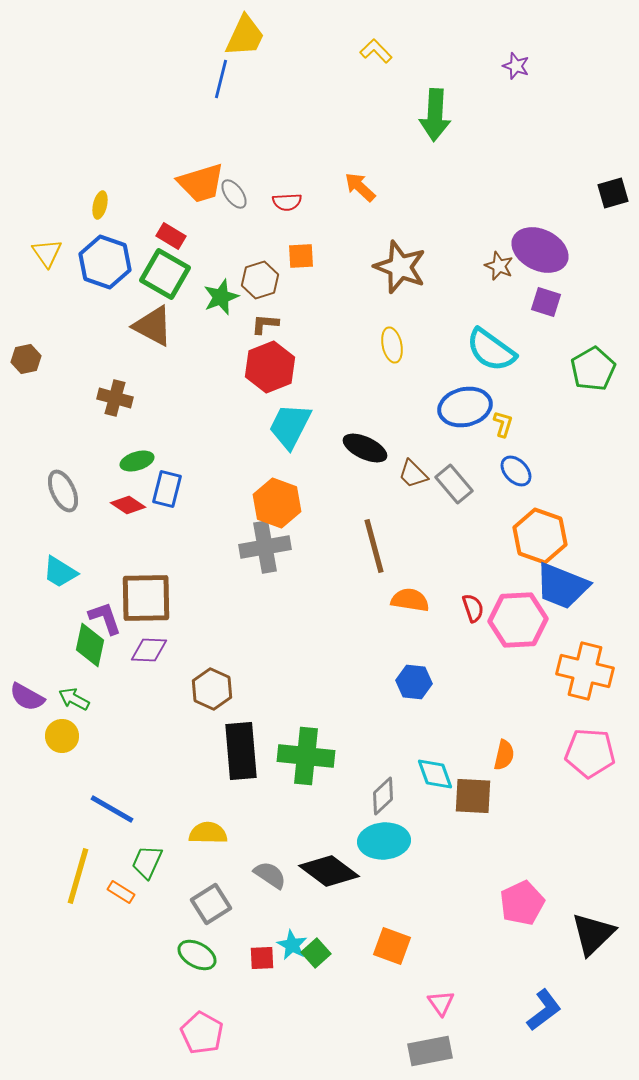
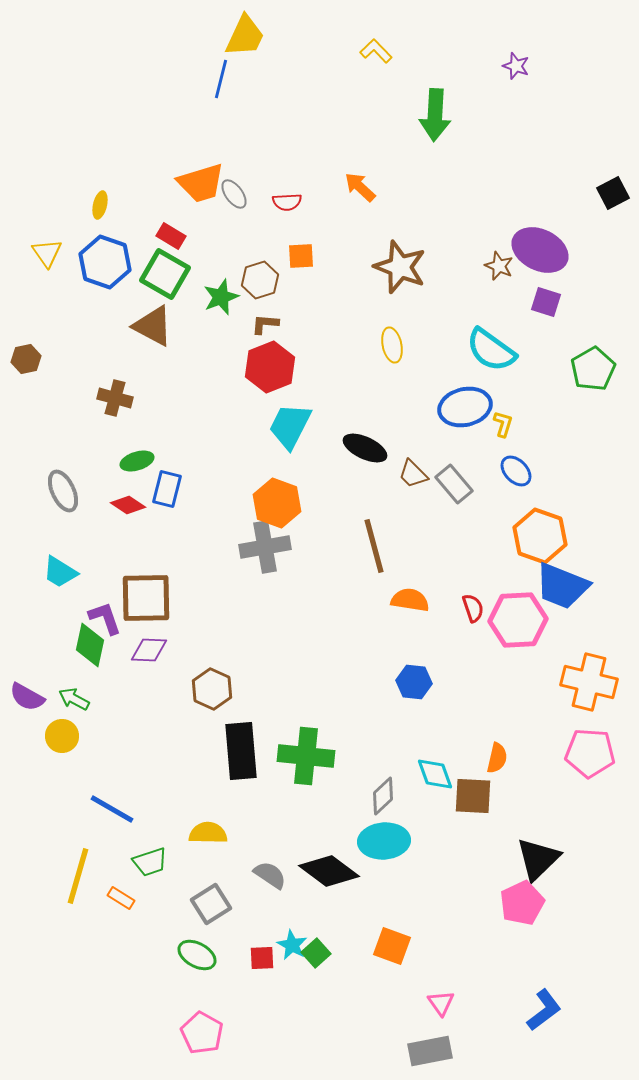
black square at (613, 193): rotated 12 degrees counterclockwise
orange cross at (585, 671): moved 4 px right, 11 px down
orange semicircle at (504, 755): moved 7 px left, 3 px down
green trapezoid at (147, 862): moved 3 px right; rotated 132 degrees counterclockwise
orange rectangle at (121, 892): moved 6 px down
black triangle at (593, 934): moved 55 px left, 75 px up
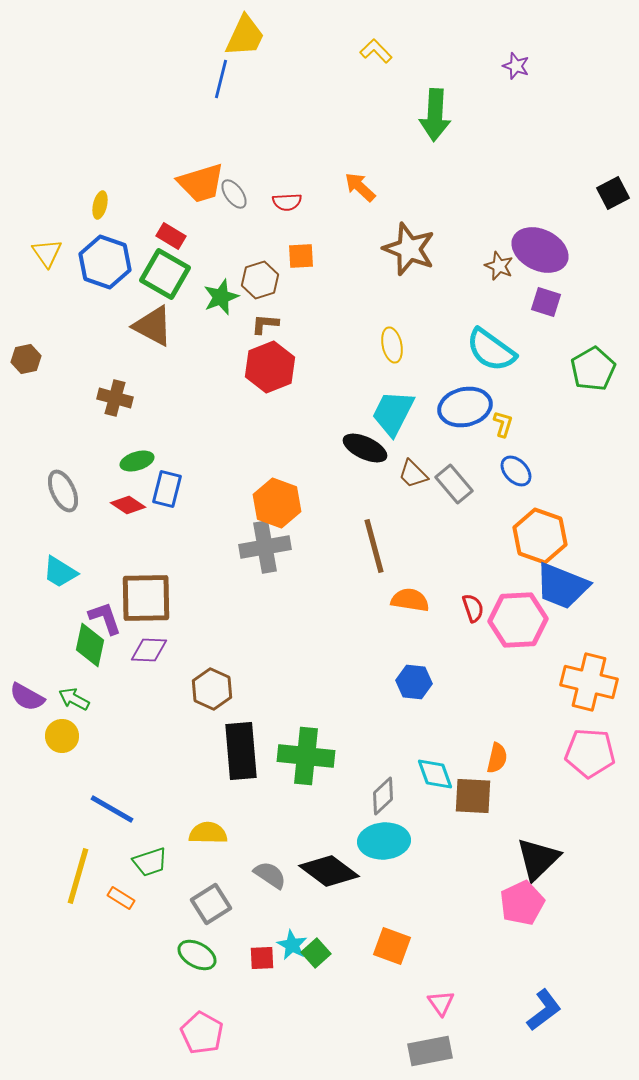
brown star at (400, 267): moved 9 px right, 18 px up
cyan trapezoid at (290, 426): moved 103 px right, 13 px up
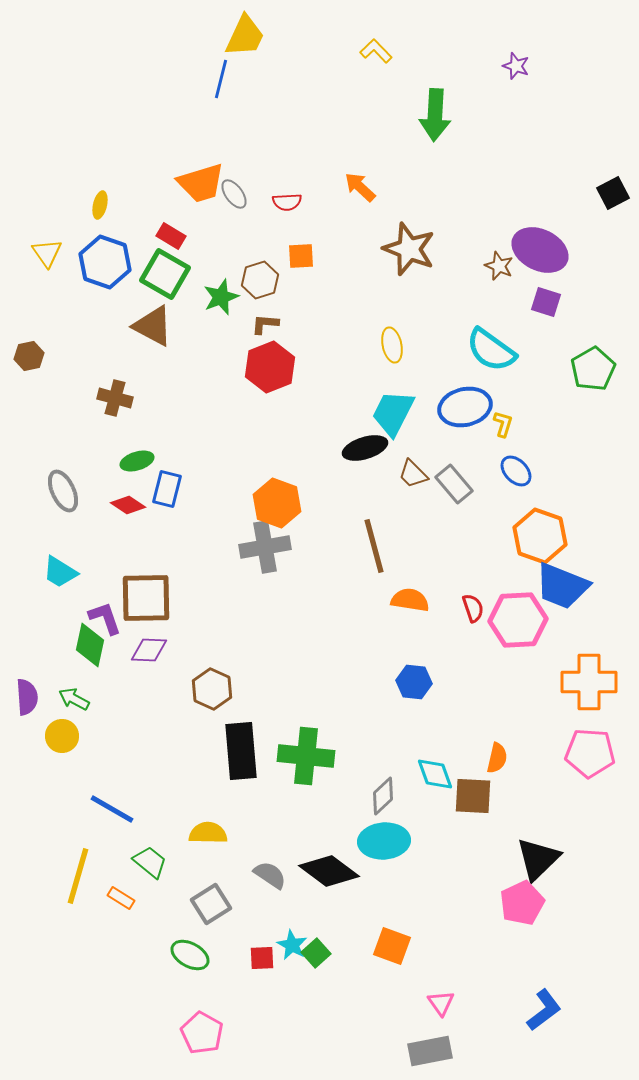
brown hexagon at (26, 359): moved 3 px right, 3 px up
black ellipse at (365, 448): rotated 42 degrees counterclockwise
orange cross at (589, 682): rotated 14 degrees counterclockwise
purple semicircle at (27, 697): rotated 123 degrees counterclockwise
green trapezoid at (150, 862): rotated 123 degrees counterclockwise
green ellipse at (197, 955): moved 7 px left
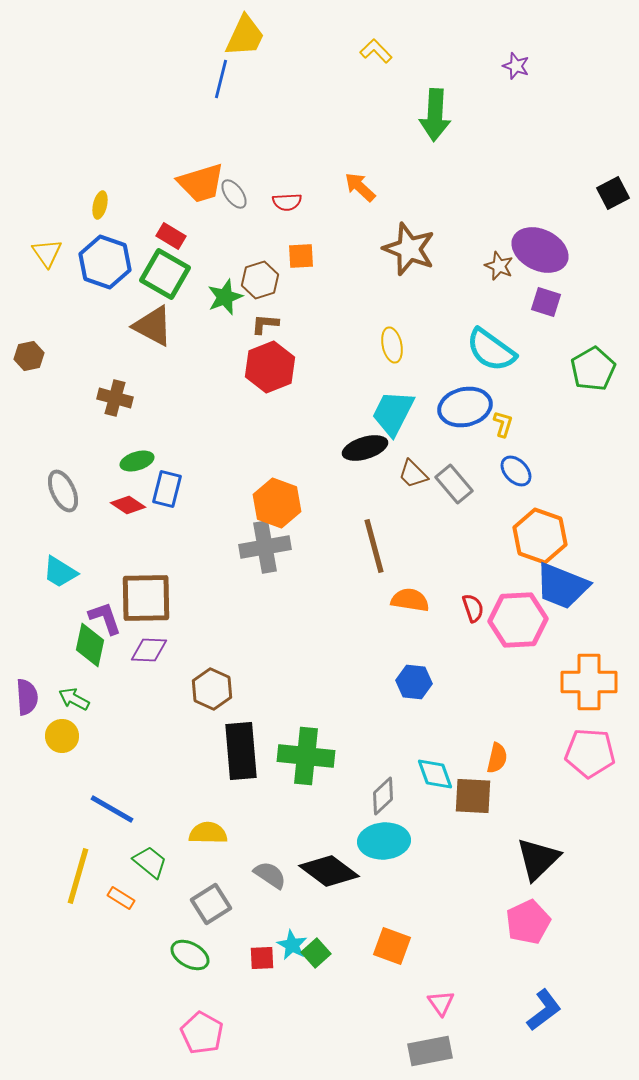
green star at (221, 297): moved 4 px right
pink pentagon at (522, 903): moved 6 px right, 19 px down
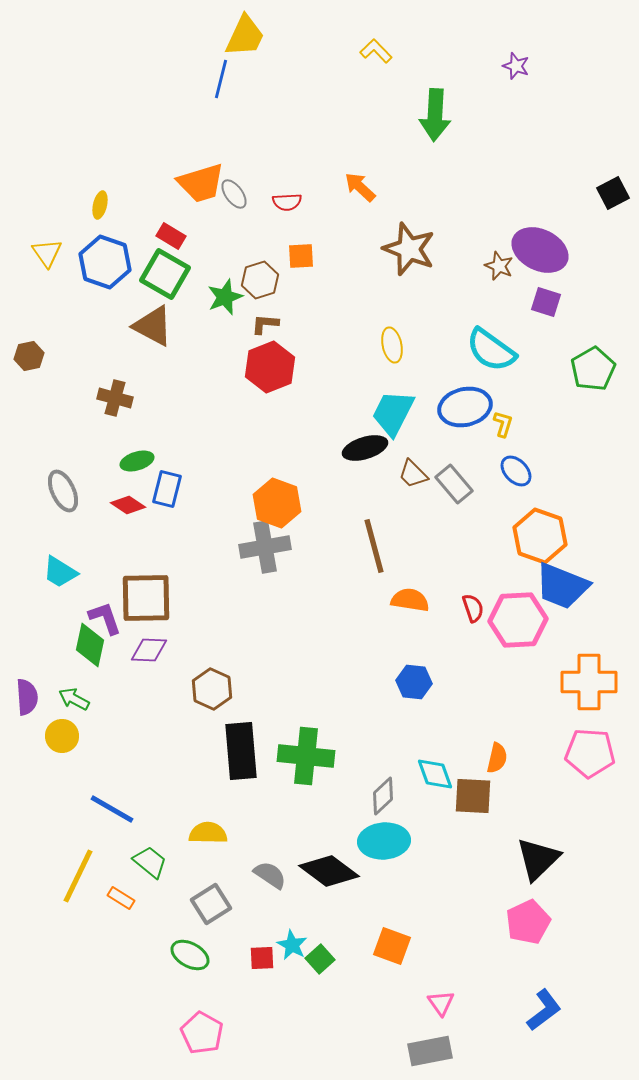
yellow line at (78, 876): rotated 10 degrees clockwise
green square at (316, 953): moved 4 px right, 6 px down
